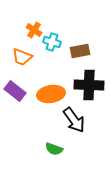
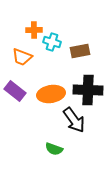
orange cross: rotated 35 degrees counterclockwise
black cross: moved 1 px left, 5 px down
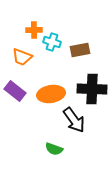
brown rectangle: moved 1 px up
black cross: moved 4 px right, 1 px up
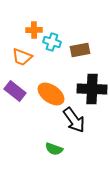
orange ellipse: rotated 44 degrees clockwise
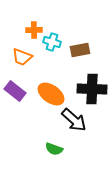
black arrow: rotated 12 degrees counterclockwise
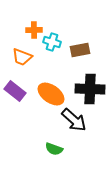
black cross: moved 2 px left
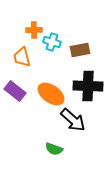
orange trapezoid: rotated 55 degrees clockwise
black cross: moved 2 px left, 3 px up
black arrow: moved 1 px left
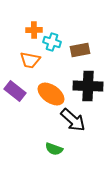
orange trapezoid: moved 8 px right, 3 px down; rotated 65 degrees counterclockwise
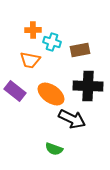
orange cross: moved 1 px left
black arrow: moved 1 px left, 1 px up; rotated 16 degrees counterclockwise
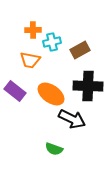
cyan cross: rotated 30 degrees counterclockwise
brown rectangle: rotated 18 degrees counterclockwise
